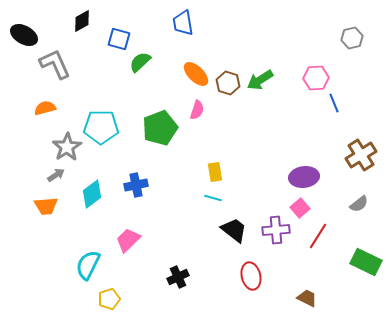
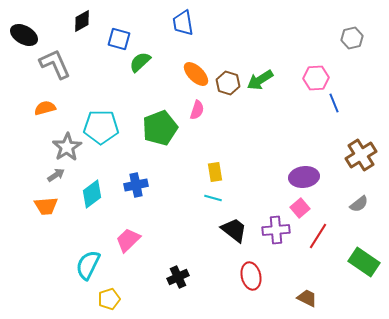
green rectangle: moved 2 px left; rotated 8 degrees clockwise
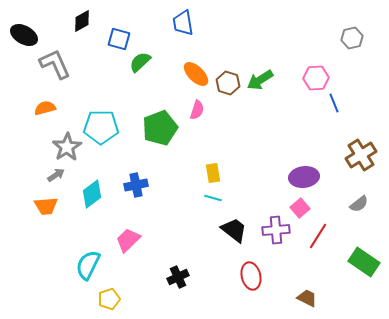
yellow rectangle: moved 2 px left, 1 px down
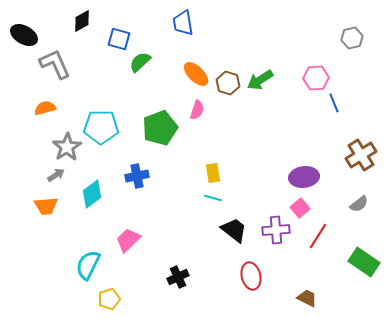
blue cross: moved 1 px right, 9 px up
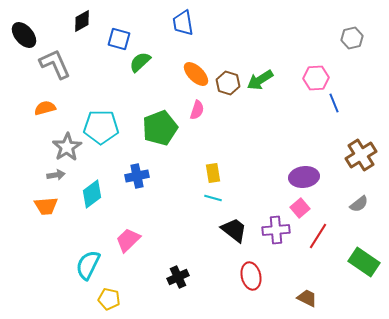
black ellipse: rotated 20 degrees clockwise
gray arrow: rotated 24 degrees clockwise
yellow pentagon: rotated 30 degrees clockwise
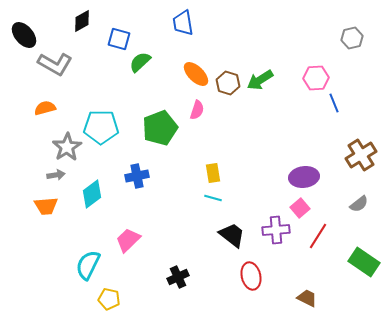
gray L-shape: rotated 144 degrees clockwise
black trapezoid: moved 2 px left, 5 px down
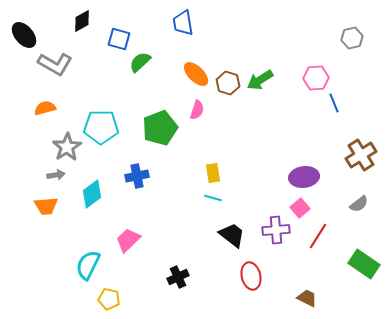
green rectangle: moved 2 px down
